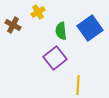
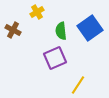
yellow cross: moved 1 px left
brown cross: moved 5 px down
purple square: rotated 15 degrees clockwise
yellow line: rotated 30 degrees clockwise
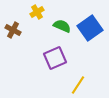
green semicircle: moved 1 px right, 5 px up; rotated 120 degrees clockwise
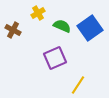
yellow cross: moved 1 px right, 1 px down
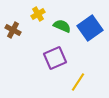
yellow cross: moved 1 px down
yellow line: moved 3 px up
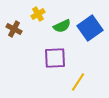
green semicircle: rotated 132 degrees clockwise
brown cross: moved 1 px right, 1 px up
purple square: rotated 20 degrees clockwise
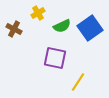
yellow cross: moved 1 px up
purple square: rotated 15 degrees clockwise
